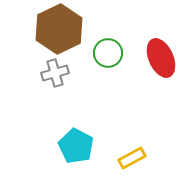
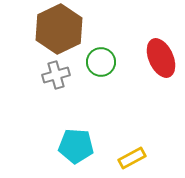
green circle: moved 7 px left, 9 px down
gray cross: moved 1 px right, 2 px down
cyan pentagon: rotated 24 degrees counterclockwise
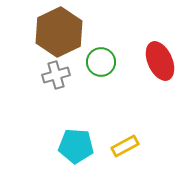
brown hexagon: moved 3 px down
red ellipse: moved 1 px left, 3 px down
yellow rectangle: moved 7 px left, 12 px up
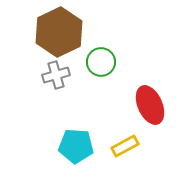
red ellipse: moved 10 px left, 44 px down
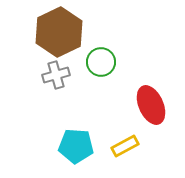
red ellipse: moved 1 px right
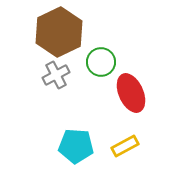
gray cross: rotated 12 degrees counterclockwise
red ellipse: moved 20 px left, 12 px up
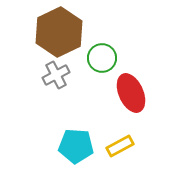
green circle: moved 1 px right, 4 px up
yellow rectangle: moved 5 px left
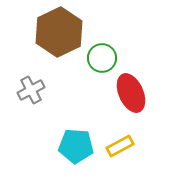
gray cross: moved 25 px left, 15 px down
